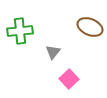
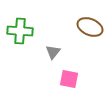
green cross: rotated 10 degrees clockwise
pink square: rotated 36 degrees counterclockwise
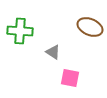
gray triangle: rotated 35 degrees counterclockwise
pink square: moved 1 px right, 1 px up
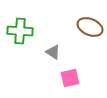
pink square: rotated 24 degrees counterclockwise
